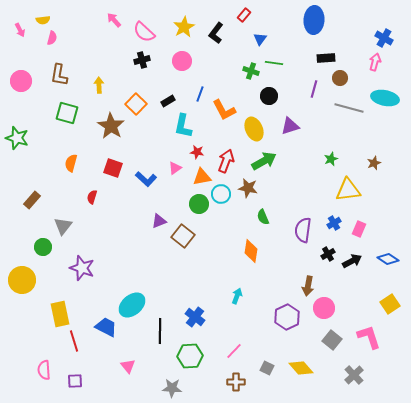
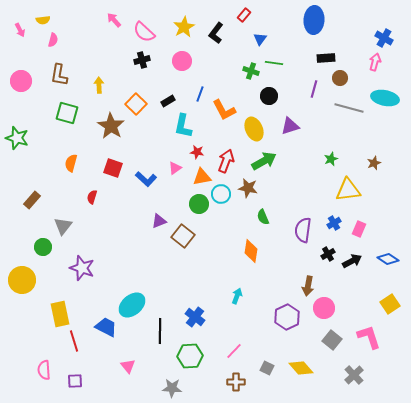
pink semicircle at (52, 38): moved 1 px right, 2 px down
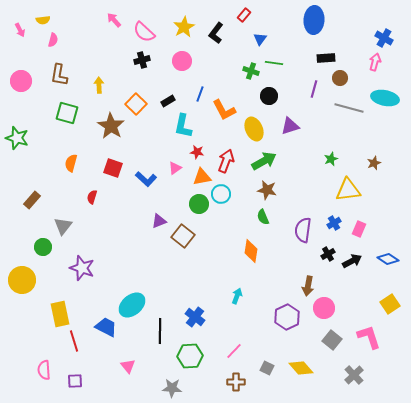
brown star at (248, 188): moved 19 px right, 2 px down
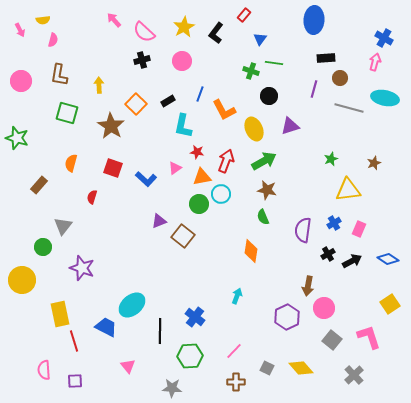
brown rectangle at (32, 200): moved 7 px right, 15 px up
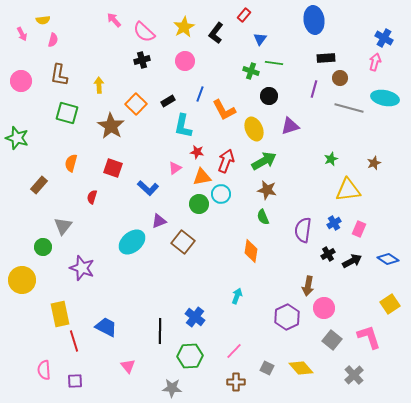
blue ellipse at (314, 20): rotated 12 degrees counterclockwise
pink arrow at (20, 30): moved 2 px right, 4 px down
pink circle at (182, 61): moved 3 px right
blue L-shape at (146, 179): moved 2 px right, 9 px down
brown square at (183, 236): moved 6 px down
cyan ellipse at (132, 305): moved 63 px up
